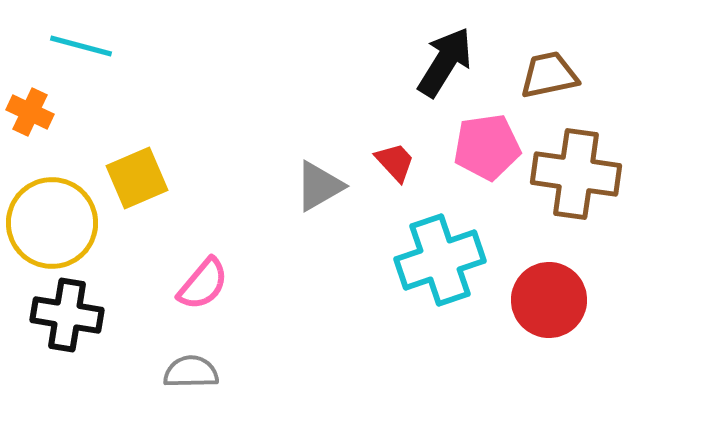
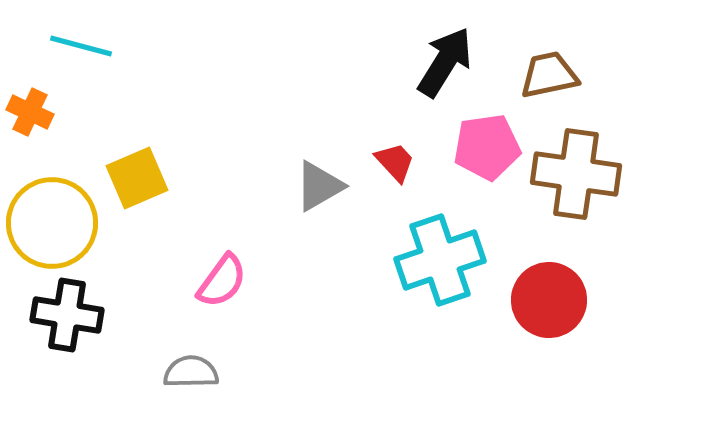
pink semicircle: moved 19 px right, 3 px up; rotated 4 degrees counterclockwise
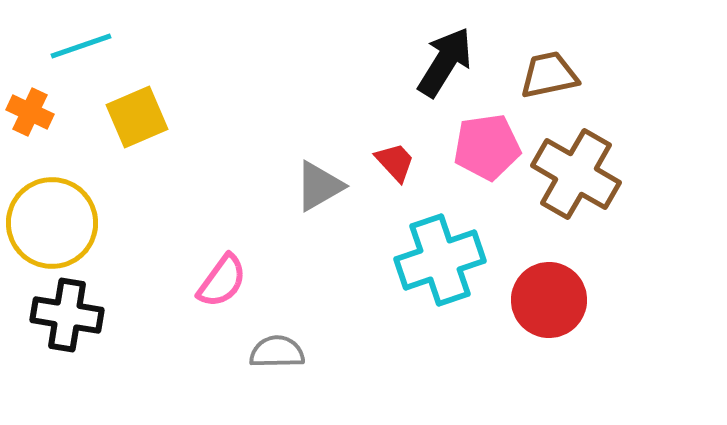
cyan line: rotated 34 degrees counterclockwise
brown cross: rotated 22 degrees clockwise
yellow square: moved 61 px up
gray semicircle: moved 86 px right, 20 px up
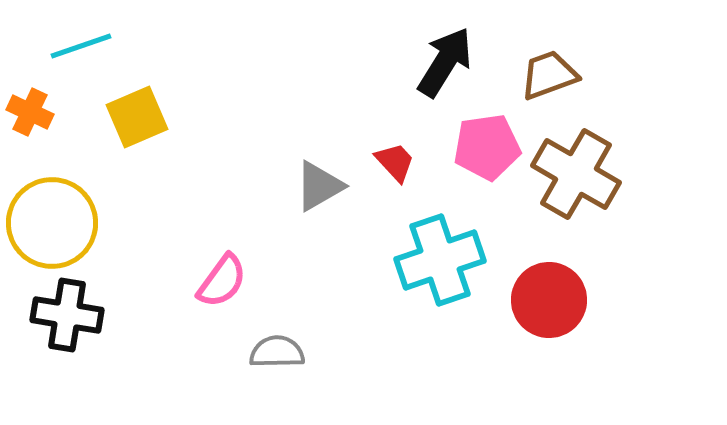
brown trapezoid: rotated 8 degrees counterclockwise
